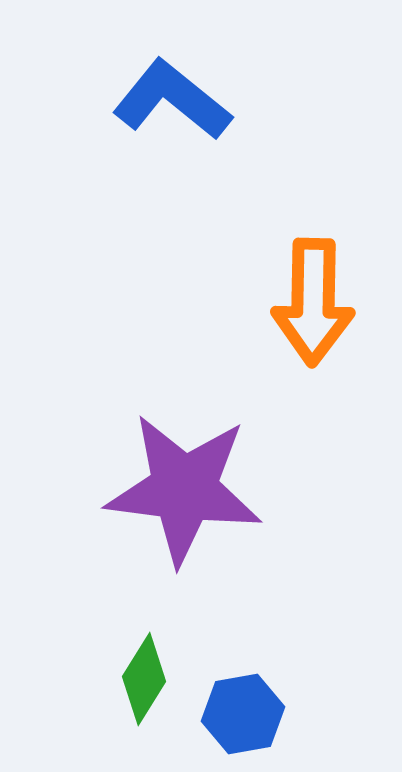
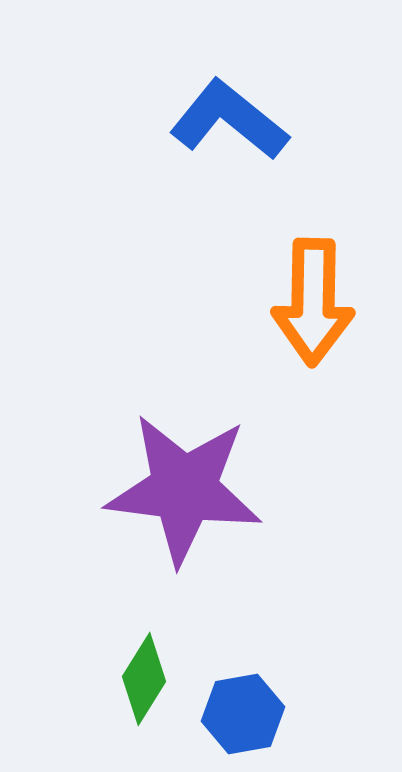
blue L-shape: moved 57 px right, 20 px down
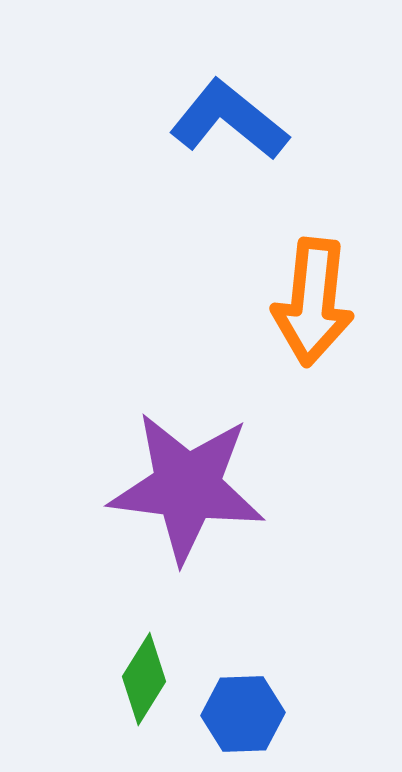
orange arrow: rotated 5 degrees clockwise
purple star: moved 3 px right, 2 px up
blue hexagon: rotated 8 degrees clockwise
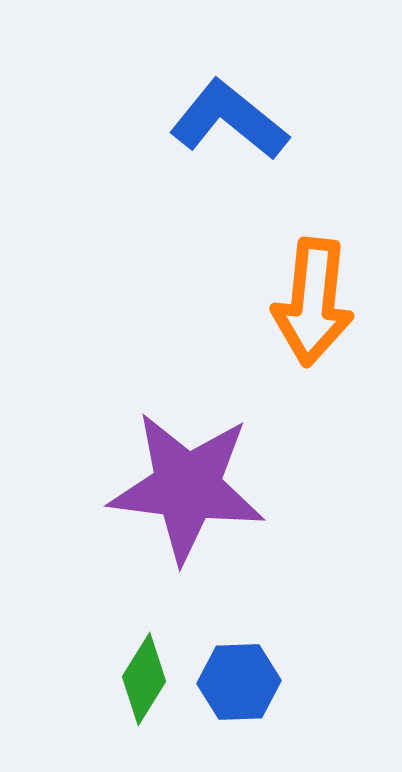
blue hexagon: moved 4 px left, 32 px up
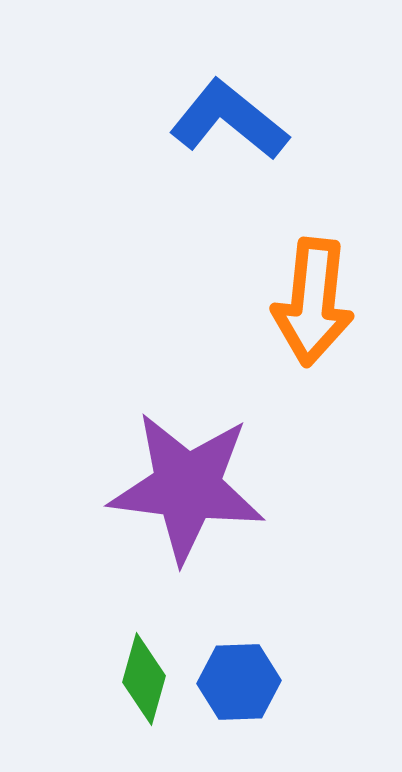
green diamond: rotated 16 degrees counterclockwise
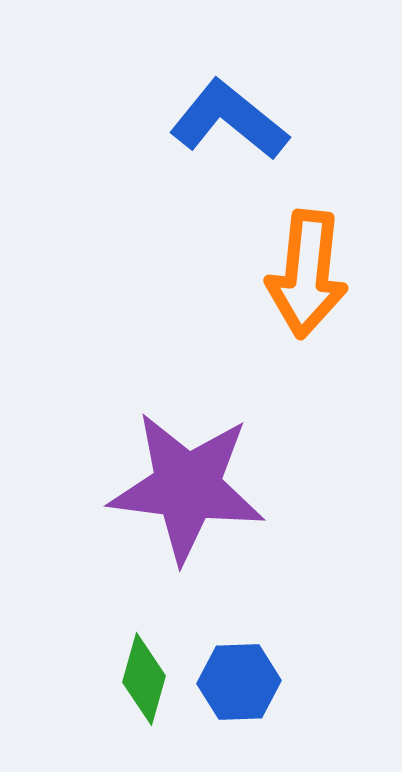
orange arrow: moved 6 px left, 28 px up
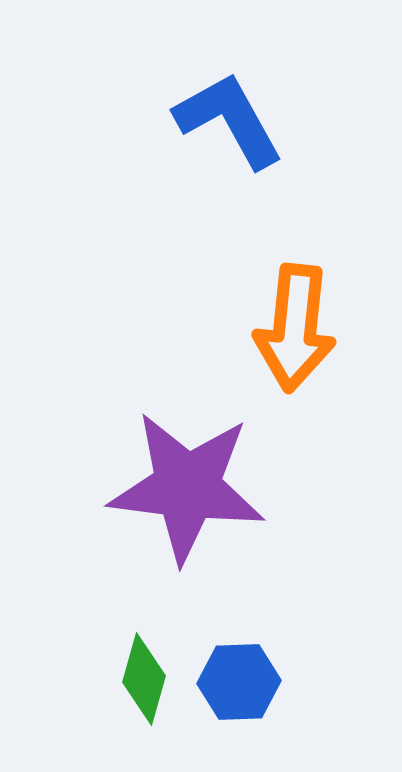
blue L-shape: rotated 22 degrees clockwise
orange arrow: moved 12 px left, 54 px down
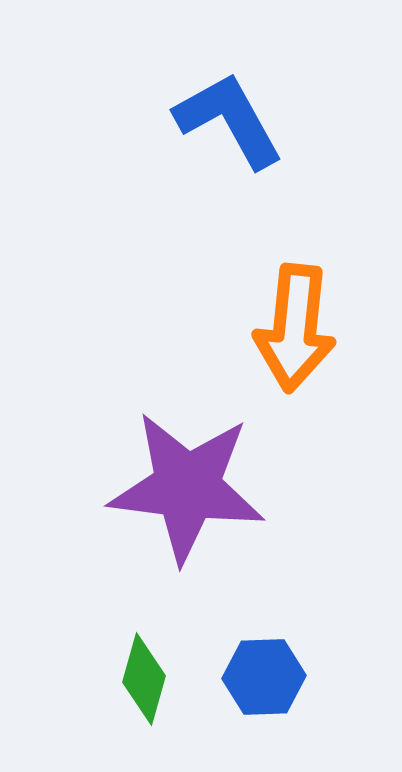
blue hexagon: moved 25 px right, 5 px up
